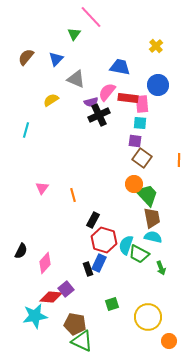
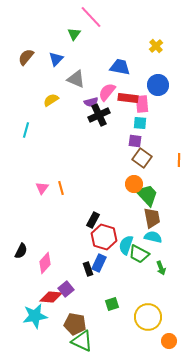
orange line at (73, 195): moved 12 px left, 7 px up
red hexagon at (104, 240): moved 3 px up
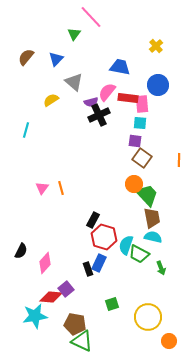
gray triangle at (76, 79): moved 2 px left, 3 px down; rotated 18 degrees clockwise
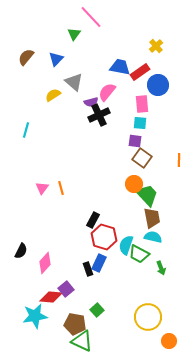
red rectangle at (128, 98): moved 12 px right, 26 px up; rotated 42 degrees counterclockwise
yellow semicircle at (51, 100): moved 2 px right, 5 px up
green square at (112, 304): moved 15 px left, 6 px down; rotated 24 degrees counterclockwise
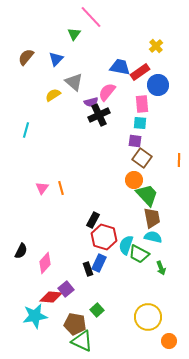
orange circle at (134, 184): moved 4 px up
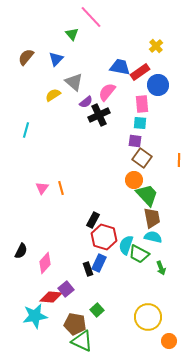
green triangle at (74, 34): moved 2 px left; rotated 16 degrees counterclockwise
purple semicircle at (91, 102): moved 5 px left; rotated 24 degrees counterclockwise
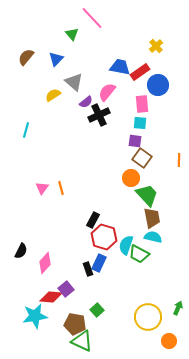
pink line at (91, 17): moved 1 px right, 1 px down
orange circle at (134, 180): moved 3 px left, 2 px up
green arrow at (161, 268): moved 17 px right, 40 px down; rotated 136 degrees counterclockwise
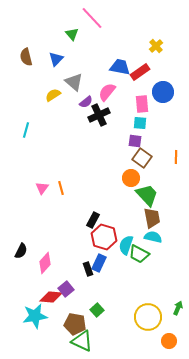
brown semicircle at (26, 57): rotated 54 degrees counterclockwise
blue circle at (158, 85): moved 5 px right, 7 px down
orange line at (179, 160): moved 3 px left, 3 px up
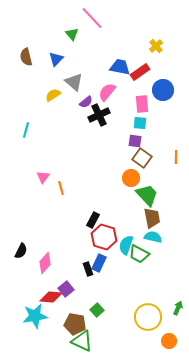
blue circle at (163, 92): moved 2 px up
pink triangle at (42, 188): moved 1 px right, 11 px up
